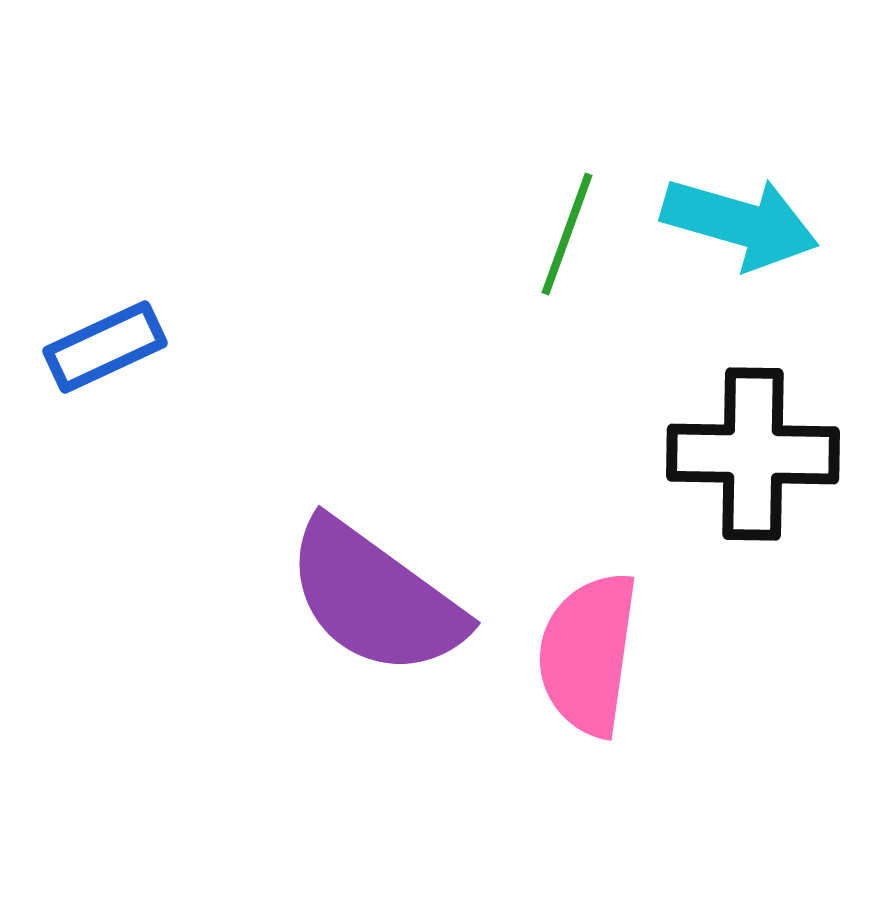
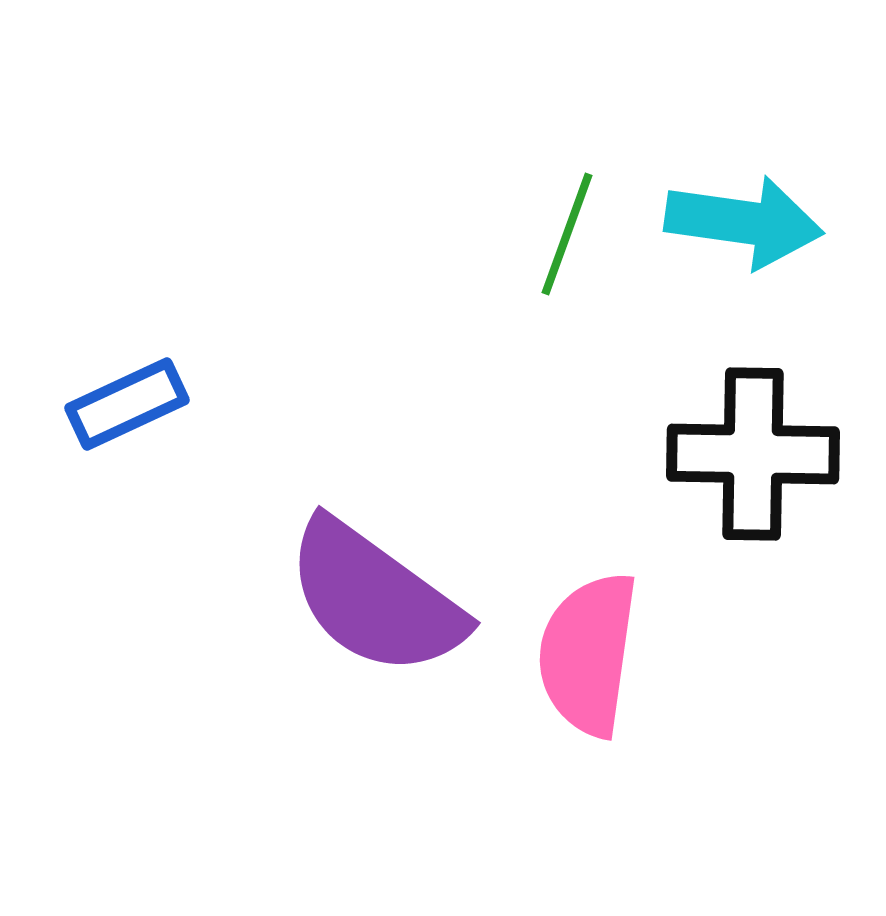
cyan arrow: moved 4 px right, 1 px up; rotated 8 degrees counterclockwise
blue rectangle: moved 22 px right, 57 px down
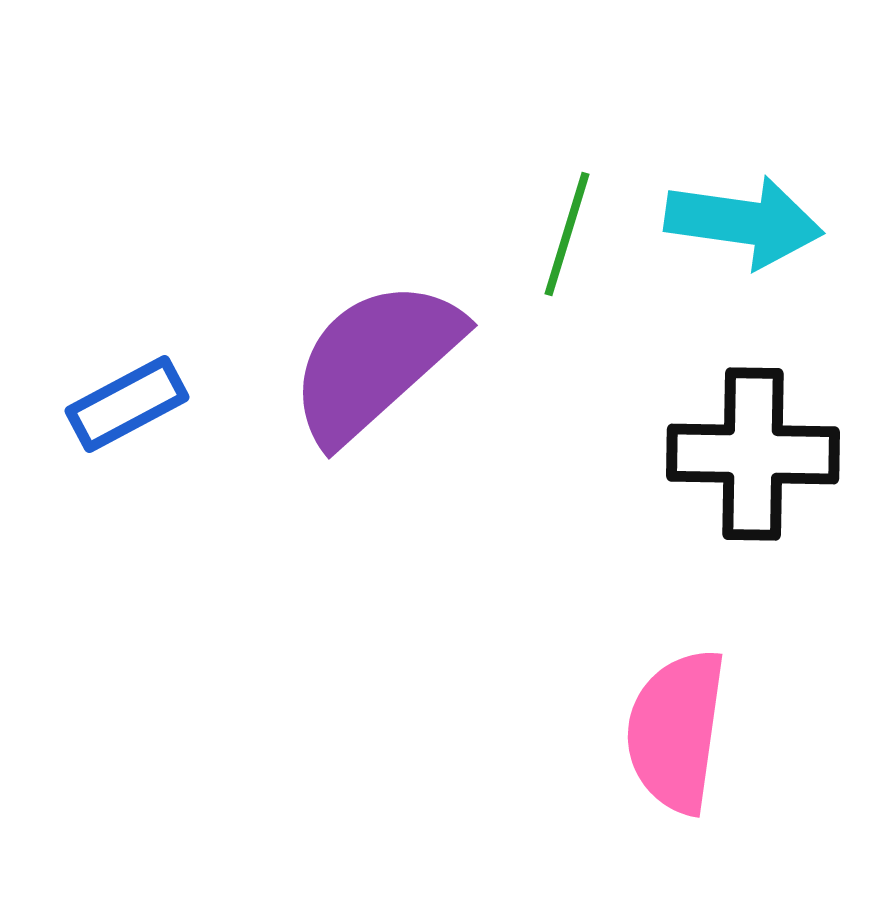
green line: rotated 3 degrees counterclockwise
blue rectangle: rotated 3 degrees counterclockwise
purple semicircle: moved 237 px up; rotated 102 degrees clockwise
pink semicircle: moved 88 px right, 77 px down
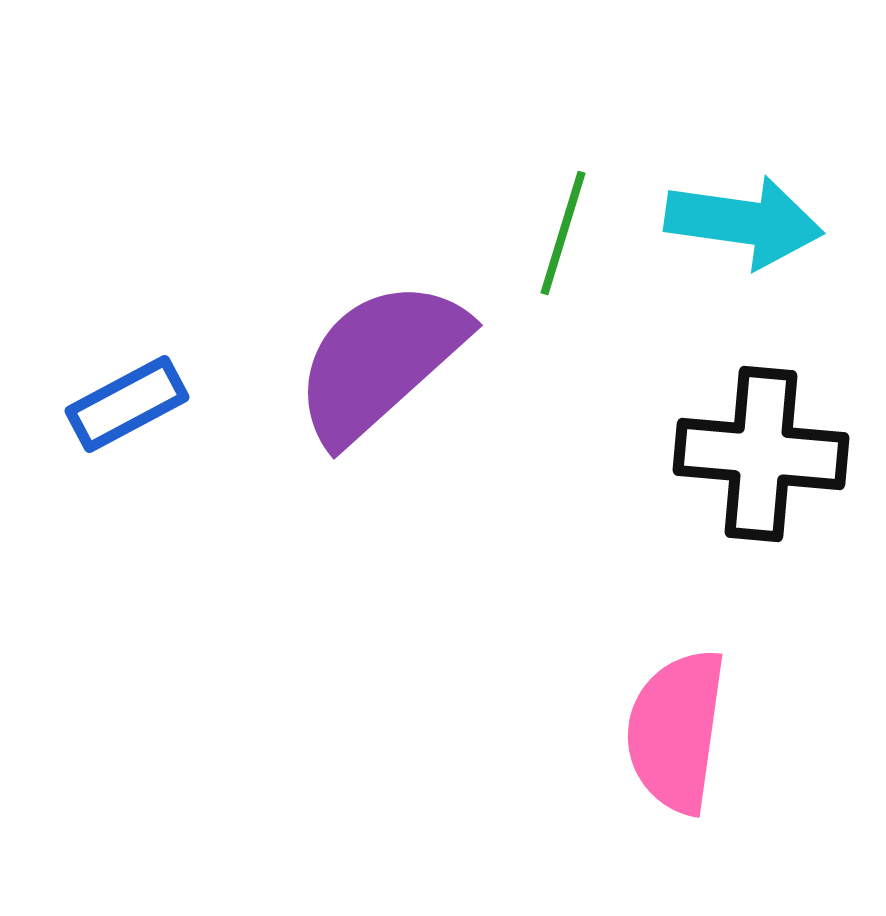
green line: moved 4 px left, 1 px up
purple semicircle: moved 5 px right
black cross: moved 8 px right; rotated 4 degrees clockwise
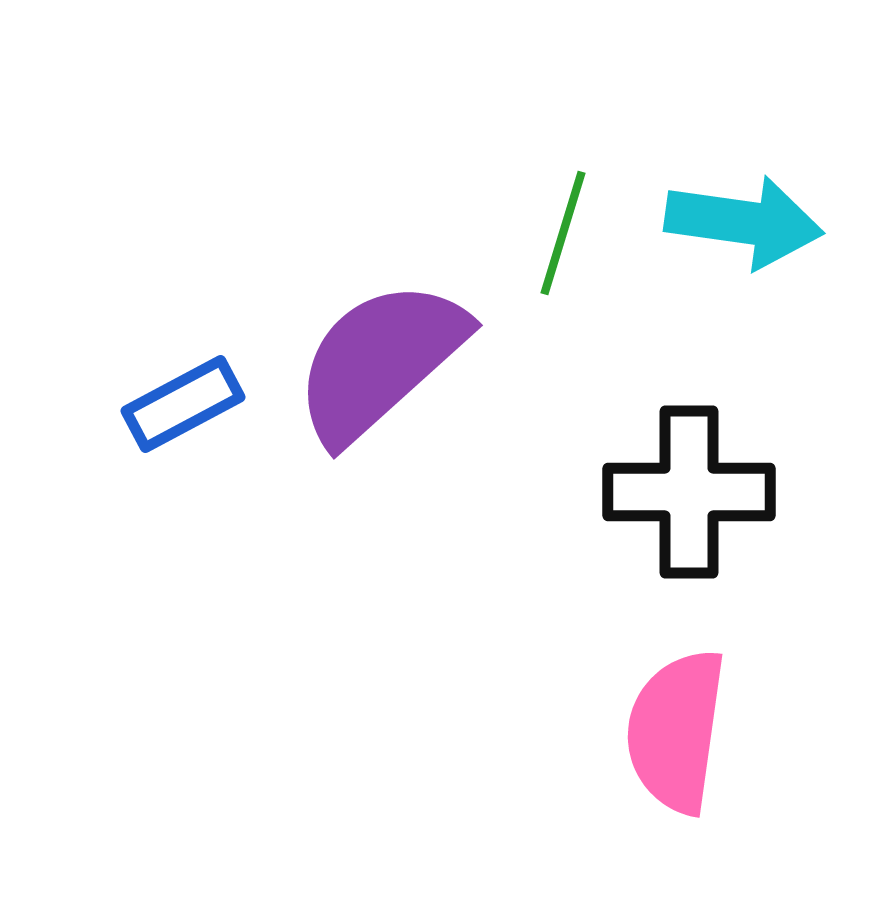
blue rectangle: moved 56 px right
black cross: moved 72 px left, 38 px down; rotated 5 degrees counterclockwise
